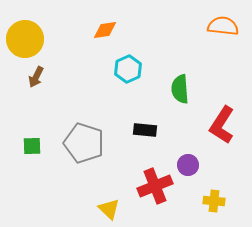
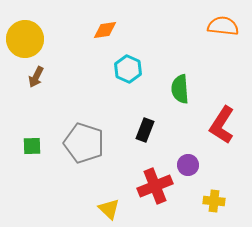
cyan hexagon: rotated 12 degrees counterclockwise
black rectangle: rotated 75 degrees counterclockwise
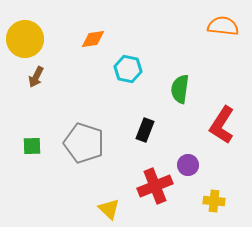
orange diamond: moved 12 px left, 9 px down
cyan hexagon: rotated 12 degrees counterclockwise
green semicircle: rotated 12 degrees clockwise
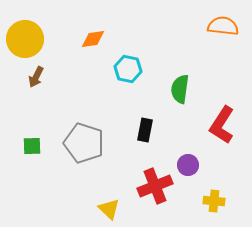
black rectangle: rotated 10 degrees counterclockwise
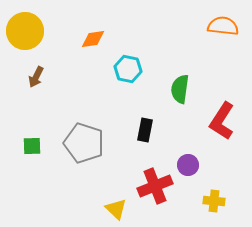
yellow circle: moved 8 px up
red L-shape: moved 4 px up
yellow triangle: moved 7 px right
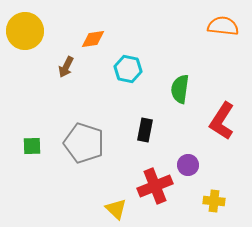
brown arrow: moved 30 px right, 10 px up
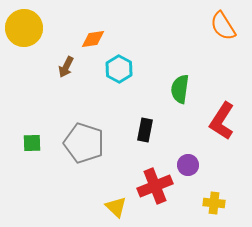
orange semicircle: rotated 128 degrees counterclockwise
yellow circle: moved 1 px left, 3 px up
cyan hexagon: moved 9 px left; rotated 16 degrees clockwise
green square: moved 3 px up
yellow cross: moved 2 px down
yellow triangle: moved 2 px up
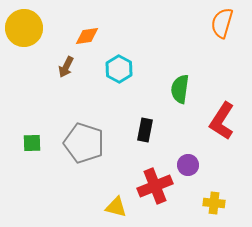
orange semicircle: moved 1 px left, 3 px up; rotated 48 degrees clockwise
orange diamond: moved 6 px left, 3 px up
yellow triangle: rotated 30 degrees counterclockwise
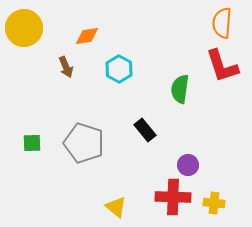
orange semicircle: rotated 12 degrees counterclockwise
brown arrow: rotated 50 degrees counterclockwise
red L-shape: moved 55 px up; rotated 51 degrees counterclockwise
black rectangle: rotated 50 degrees counterclockwise
red cross: moved 18 px right, 11 px down; rotated 24 degrees clockwise
yellow triangle: rotated 25 degrees clockwise
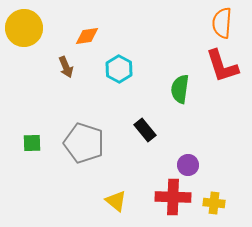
yellow triangle: moved 6 px up
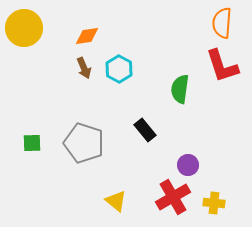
brown arrow: moved 18 px right, 1 px down
red cross: rotated 32 degrees counterclockwise
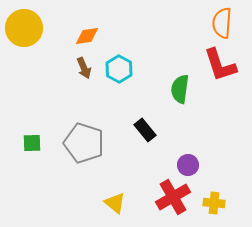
red L-shape: moved 2 px left, 1 px up
yellow triangle: moved 1 px left, 2 px down
